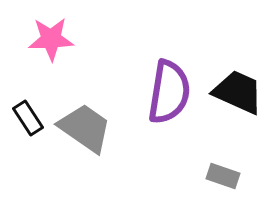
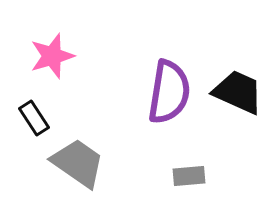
pink star: moved 1 px right, 17 px down; rotated 15 degrees counterclockwise
black rectangle: moved 6 px right
gray trapezoid: moved 7 px left, 35 px down
gray rectangle: moved 34 px left; rotated 24 degrees counterclockwise
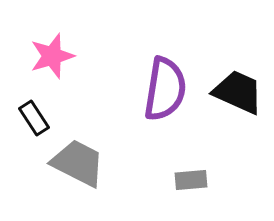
purple semicircle: moved 4 px left, 3 px up
gray trapezoid: rotated 8 degrees counterclockwise
gray rectangle: moved 2 px right, 4 px down
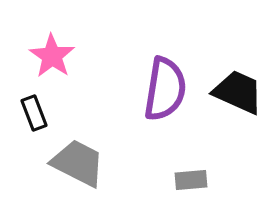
pink star: rotated 21 degrees counterclockwise
black rectangle: moved 5 px up; rotated 12 degrees clockwise
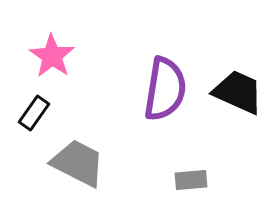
black rectangle: rotated 56 degrees clockwise
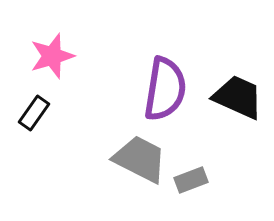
pink star: rotated 21 degrees clockwise
black trapezoid: moved 5 px down
gray trapezoid: moved 62 px right, 4 px up
gray rectangle: rotated 16 degrees counterclockwise
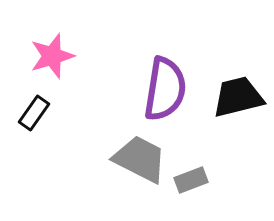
black trapezoid: rotated 38 degrees counterclockwise
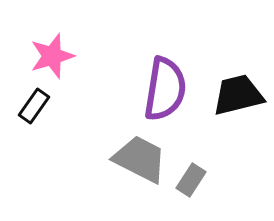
black trapezoid: moved 2 px up
black rectangle: moved 7 px up
gray rectangle: rotated 36 degrees counterclockwise
